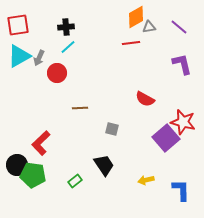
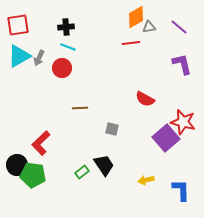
cyan line: rotated 63 degrees clockwise
red circle: moved 5 px right, 5 px up
green rectangle: moved 7 px right, 9 px up
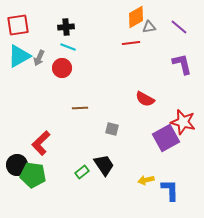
purple square: rotated 12 degrees clockwise
blue L-shape: moved 11 px left
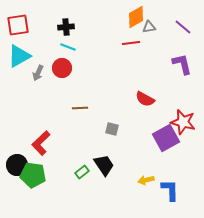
purple line: moved 4 px right
gray arrow: moved 1 px left, 15 px down
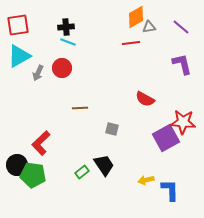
purple line: moved 2 px left
cyan line: moved 5 px up
red star: rotated 10 degrees counterclockwise
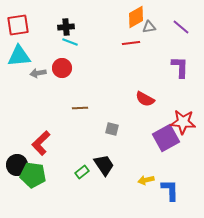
cyan line: moved 2 px right
cyan triangle: rotated 25 degrees clockwise
purple L-shape: moved 2 px left, 3 px down; rotated 15 degrees clockwise
gray arrow: rotated 56 degrees clockwise
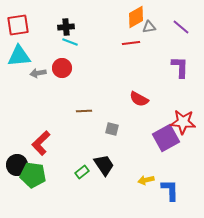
red semicircle: moved 6 px left
brown line: moved 4 px right, 3 px down
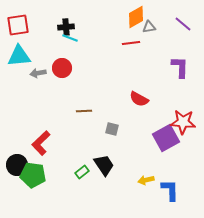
purple line: moved 2 px right, 3 px up
cyan line: moved 4 px up
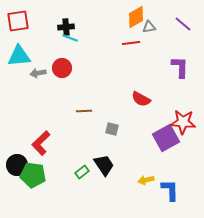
red square: moved 4 px up
red semicircle: moved 2 px right
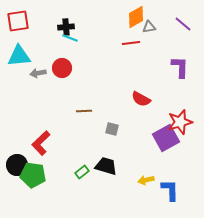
red star: moved 3 px left; rotated 20 degrees counterclockwise
black trapezoid: moved 2 px right, 1 px down; rotated 40 degrees counterclockwise
